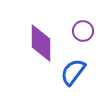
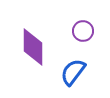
purple diamond: moved 8 px left, 4 px down
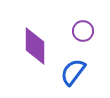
purple diamond: moved 2 px right, 1 px up
